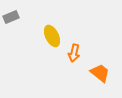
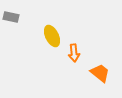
gray rectangle: rotated 35 degrees clockwise
orange arrow: rotated 18 degrees counterclockwise
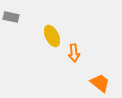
orange trapezoid: moved 10 px down
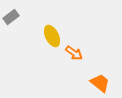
gray rectangle: rotated 49 degrees counterclockwise
orange arrow: rotated 48 degrees counterclockwise
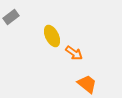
orange trapezoid: moved 13 px left, 1 px down
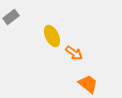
orange trapezoid: moved 1 px right
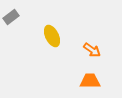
orange arrow: moved 18 px right, 3 px up
orange trapezoid: moved 2 px right, 3 px up; rotated 40 degrees counterclockwise
